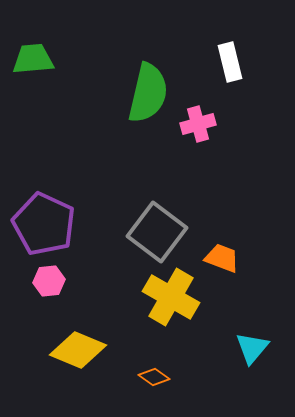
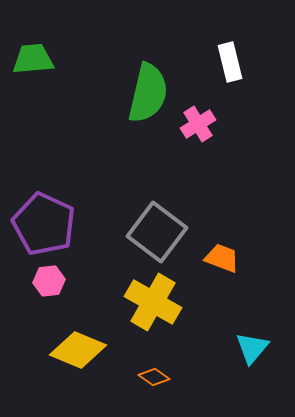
pink cross: rotated 16 degrees counterclockwise
yellow cross: moved 18 px left, 5 px down
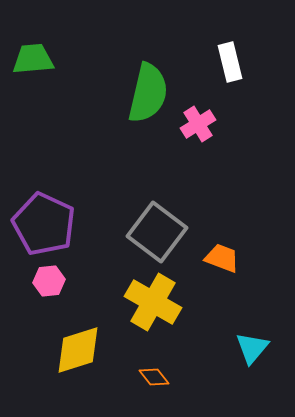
yellow diamond: rotated 40 degrees counterclockwise
orange diamond: rotated 16 degrees clockwise
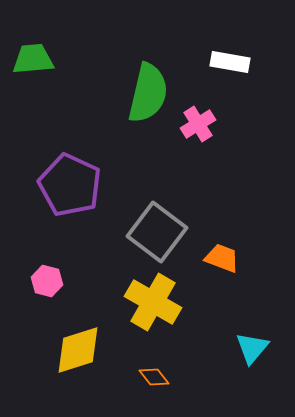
white rectangle: rotated 66 degrees counterclockwise
purple pentagon: moved 26 px right, 39 px up
pink hexagon: moved 2 px left; rotated 20 degrees clockwise
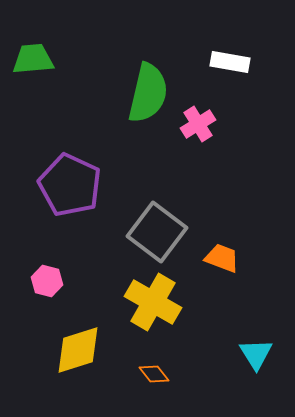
cyan triangle: moved 4 px right, 6 px down; rotated 12 degrees counterclockwise
orange diamond: moved 3 px up
